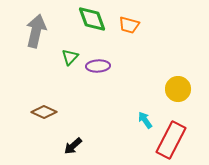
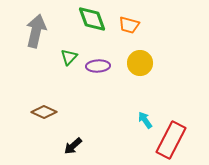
green triangle: moved 1 px left
yellow circle: moved 38 px left, 26 px up
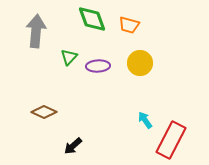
gray arrow: rotated 8 degrees counterclockwise
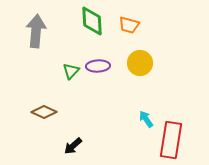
green diamond: moved 2 px down; rotated 16 degrees clockwise
green triangle: moved 2 px right, 14 px down
cyan arrow: moved 1 px right, 1 px up
red rectangle: rotated 18 degrees counterclockwise
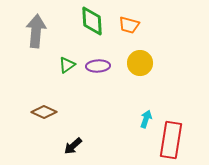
green triangle: moved 4 px left, 6 px up; rotated 12 degrees clockwise
cyan arrow: rotated 54 degrees clockwise
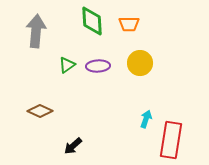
orange trapezoid: moved 1 px up; rotated 15 degrees counterclockwise
brown diamond: moved 4 px left, 1 px up
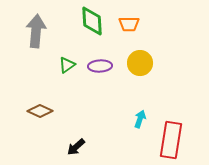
purple ellipse: moved 2 px right
cyan arrow: moved 6 px left
black arrow: moved 3 px right, 1 px down
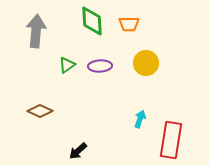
yellow circle: moved 6 px right
black arrow: moved 2 px right, 4 px down
